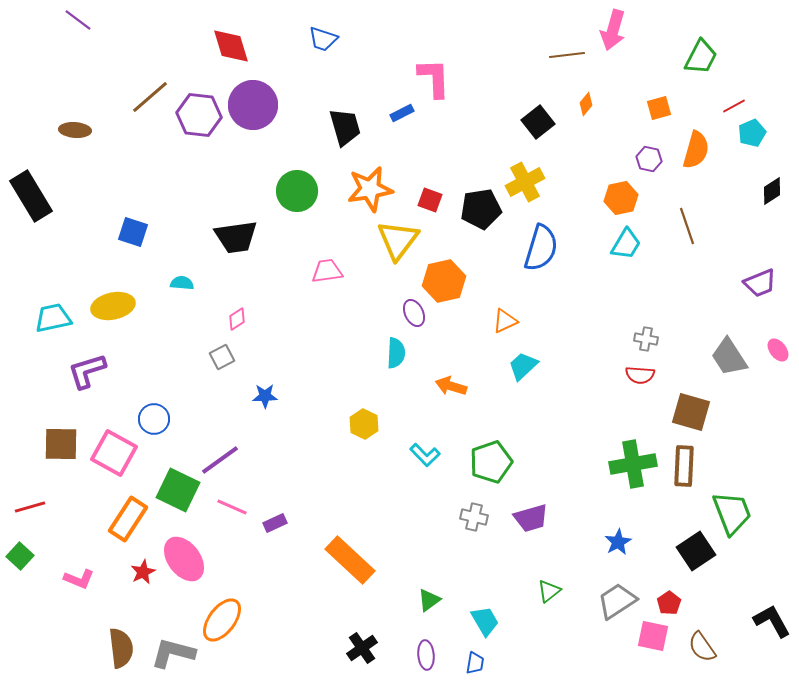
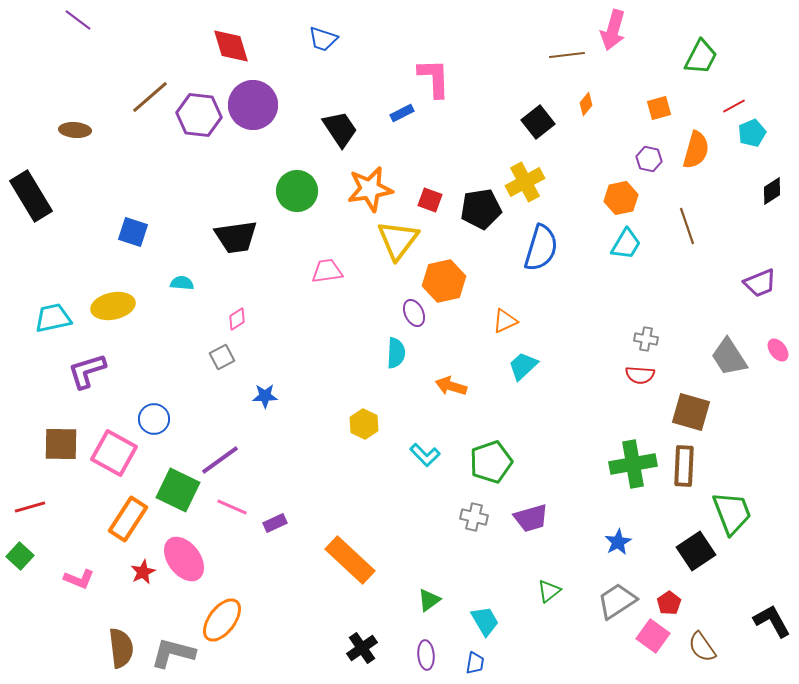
black trapezoid at (345, 127): moved 5 px left, 2 px down; rotated 18 degrees counterclockwise
pink square at (653, 636): rotated 24 degrees clockwise
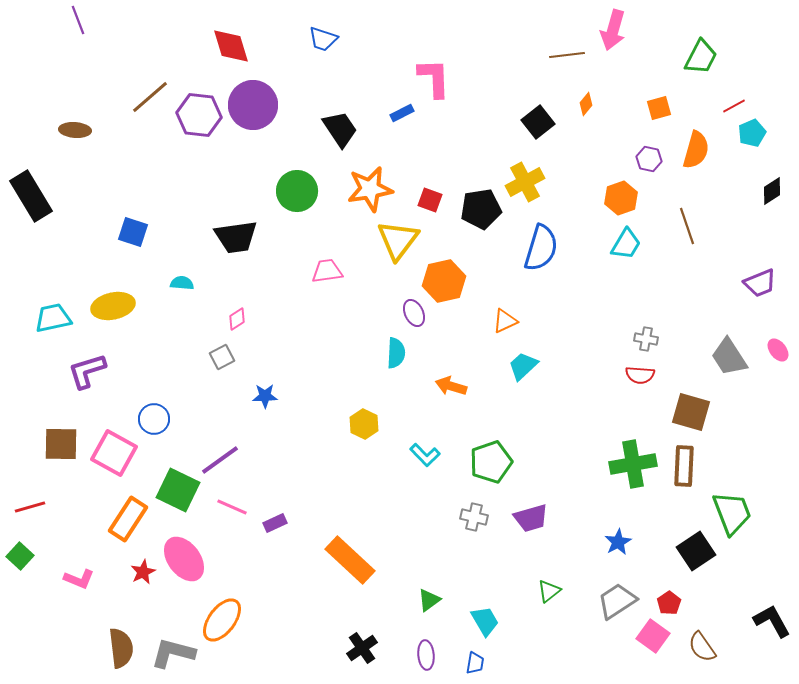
purple line at (78, 20): rotated 32 degrees clockwise
orange hexagon at (621, 198): rotated 8 degrees counterclockwise
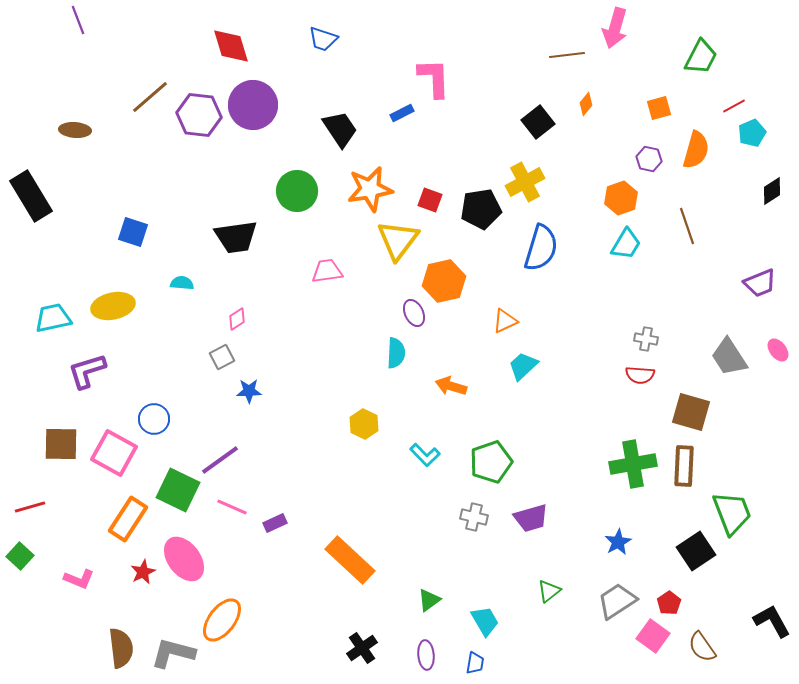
pink arrow at (613, 30): moved 2 px right, 2 px up
blue star at (265, 396): moved 16 px left, 5 px up
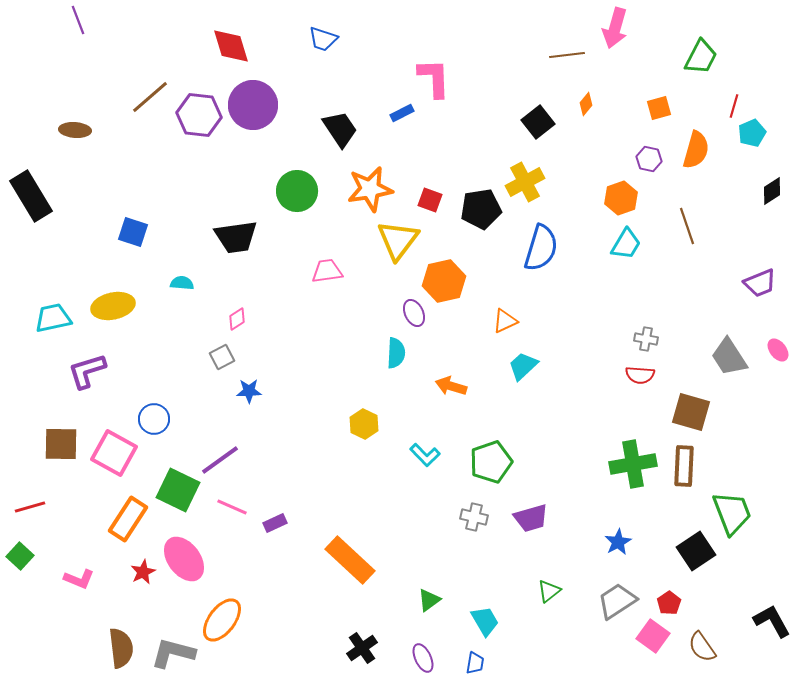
red line at (734, 106): rotated 45 degrees counterclockwise
purple ellipse at (426, 655): moved 3 px left, 3 px down; rotated 20 degrees counterclockwise
